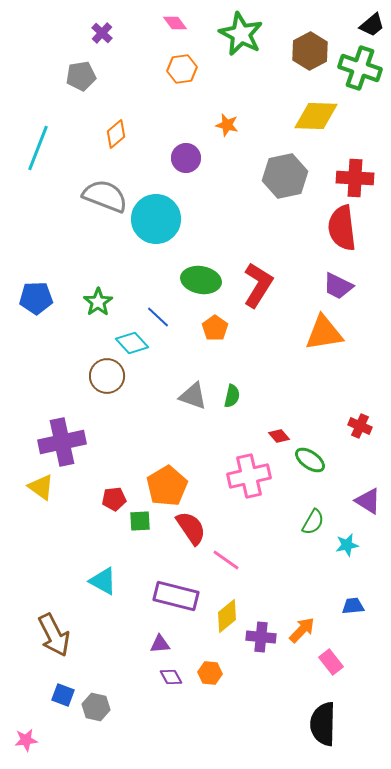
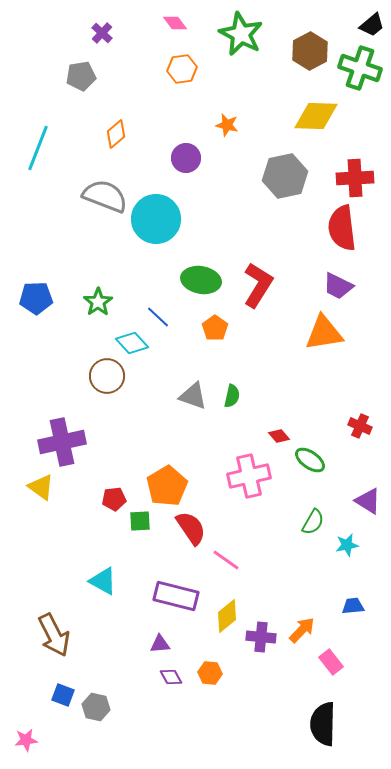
red cross at (355, 178): rotated 6 degrees counterclockwise
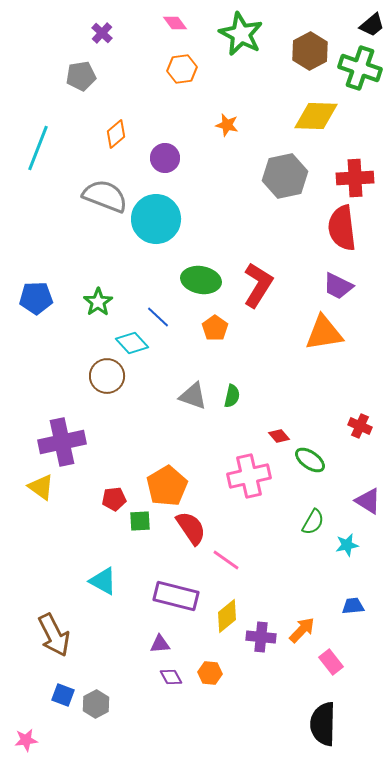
purple circle at (186, 158): moved 21 px left
gray hexagon at (96, 707): moved 3 px up; rotated 20 degrees clockwise
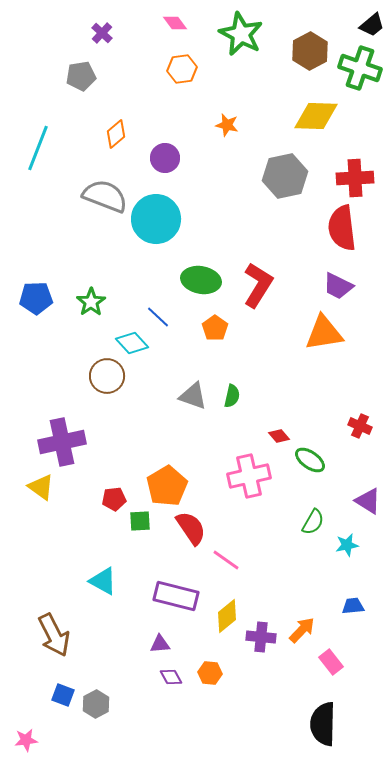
green star at (98, 302): moved 7 px left
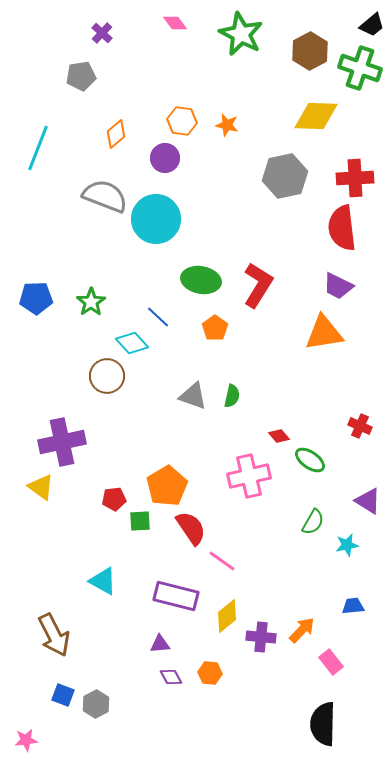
orange hexagon at (182, 69): moved 52 px down; rotated 16 degrees clockwise
pink line at (226, 560): moved 4 px left, 1 px down
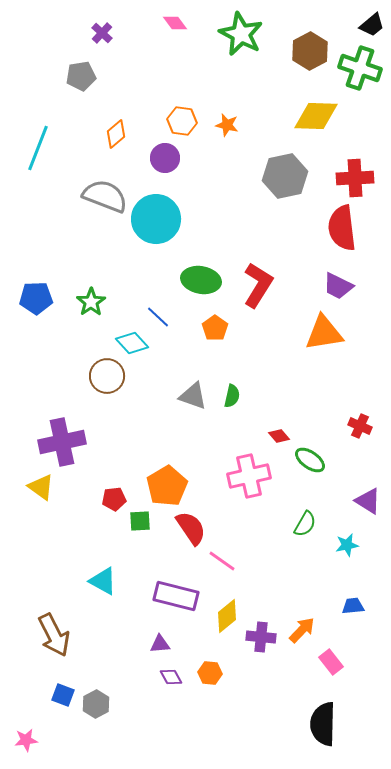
green semicircle at (313, 522): moved 8 px left, 2 px down
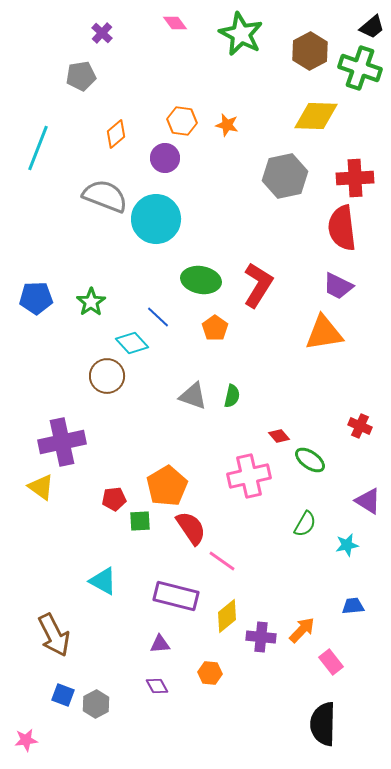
black trapezoid at (372, 25): moved 2 px down
purple diamond at (171, 677): moved 14 px left, 9 px down
